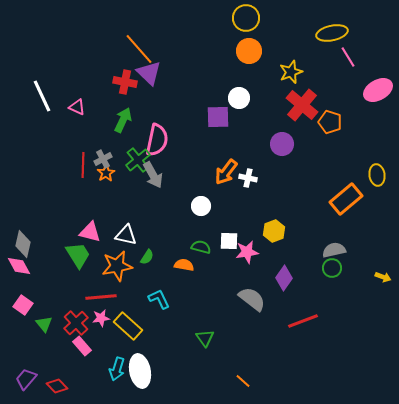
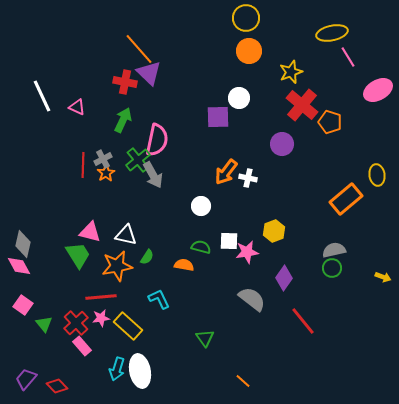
red line at (303, 321): rotated 72 degrees clockwise
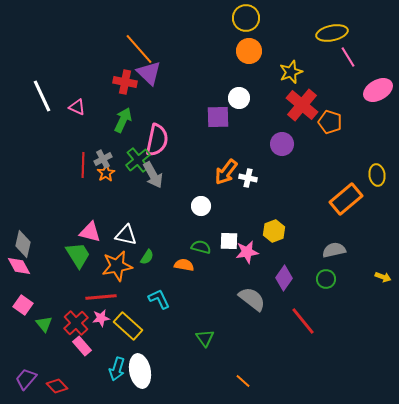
green circle at (332, 268): moved 6 px left, 11 px down
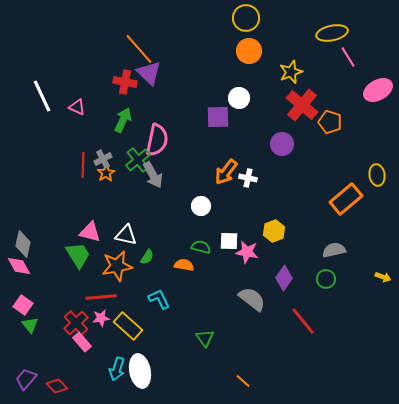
pink star at (247, 252): rotated 20 degrees clockwise
green triangle at (44, 324): moved 14 px left, 1 px down
pink rectangle at (82, 346): moved 4 px up
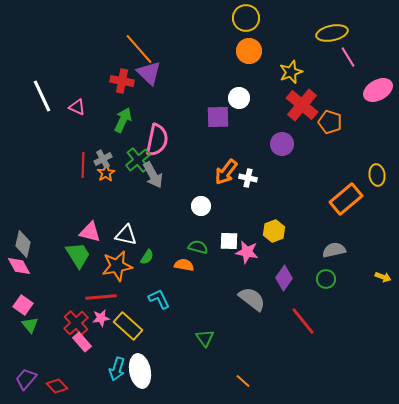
red cross at (125, 82): moved 3 px left, 1 px up
green semicircle at (201, 247): moved 3 px left
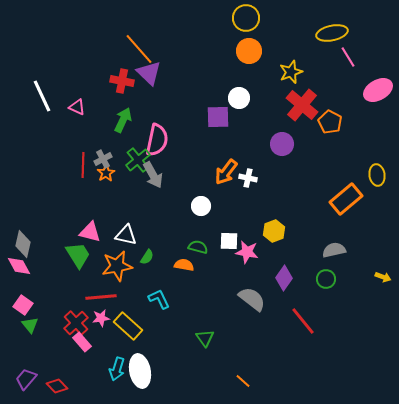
orange pentagon at (330, 122): rotated 10 degrees clockwise
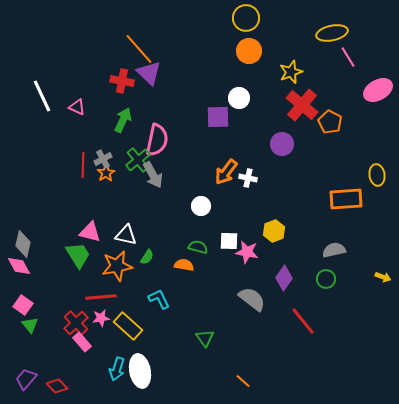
orange rectangle at (346, 199): rotated 36 degrees clockwise
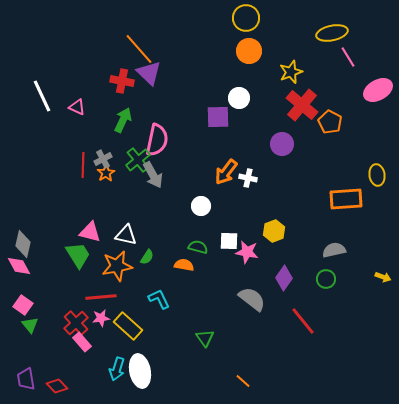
purple trapezoid at (26, 379): rotated 50 degrees counterclockwise
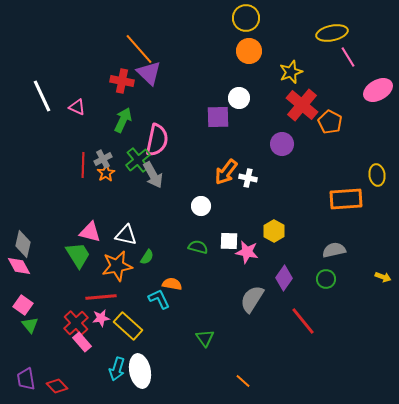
yellow hexagon at (274, 231): rotated 10 degrees counterclockwise
orange semicircle at (184, 265): moved 12 px left, 19 px down
gray semicircle at (252, 299): rotated 96 degrees counterclockwise
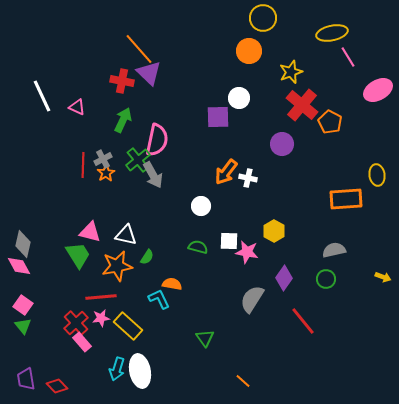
yellow circle at (246, 18): moved 17 px right
green triangle at (30, 325): moved 7 px left, 1 px down
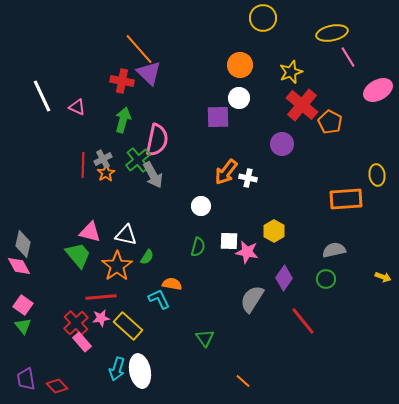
orange circle at (249, 51): moved 9 px left, 14 px down
green arrow at (123, 120): rotated 10 degrees counterclockwise
green semicircle at (198, 247): rotated 90 degrees clockwise
green trapezoid at (78, 255): rotated 8 degrees counterclockwise
orange star at (117, 266): rotated 24 degrees counterclockwise
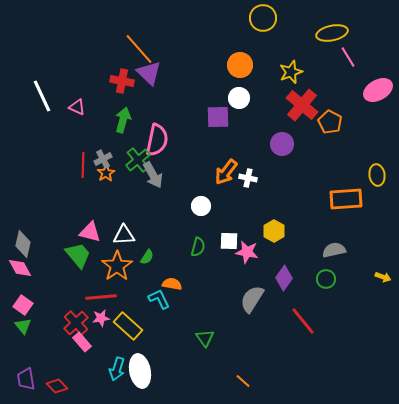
white triangle at (126, 235): moved 2 px left; rotated 15 degrees counterclockwise
pink diamond at (19, 266): moved 1 px right, 2 px down
